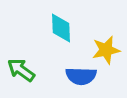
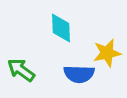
yellow star: moved 1 px right, 3 px down
blue semicircle: moved 2 px left, 2 px up
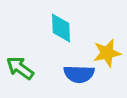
green arrow: moved 1 px left, 2 px up
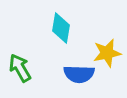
cyan diamond: rotated 12 degrees clockwise
green arrow: rotated 24 degrees clockwise
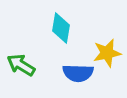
green arrow: moved 1 px right, 3 px up; rotated 28 degrees counterclockwise
blue semicircle: moved 1 px left, 1 px up
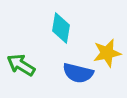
blue semicircle: rotated 12 degrees clockwise
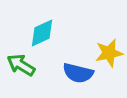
cyan diamond: moved 19 px left, 5 px down; rotated 56 degrees clockwise
yellow star: moved 2 px right
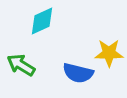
cyan diamond: moved 12 px up
yellow star: rotated 12 degrees clockwise
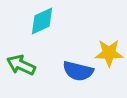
green arrow: rotated 8 degrees counterclockwise
blue semicircle: moved 2 px up
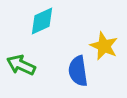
yellow star: moved 5 px left, 7 px up; rotated 24 degrees clockwise
blue semicircle: rotated 68 degrees clockwise
